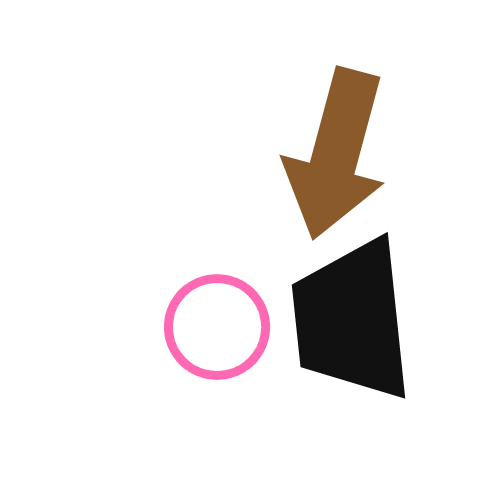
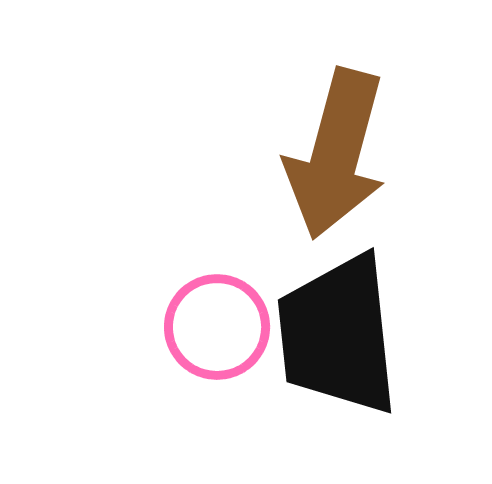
black trapezoid: moved 14 px left, 15 px down
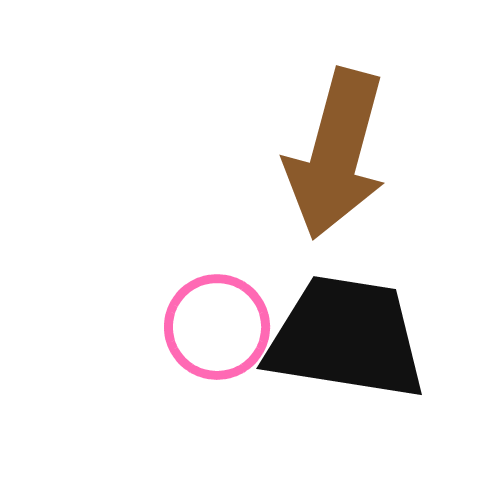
black trapezoid: moved 8 px right, 3 px down; rotated 105 degrees clockwise
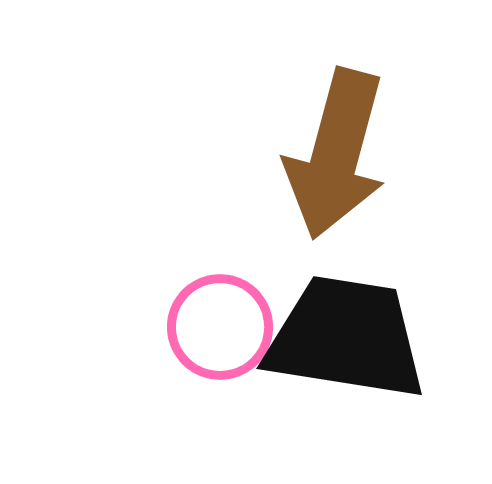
pink circle: moved 3 px right
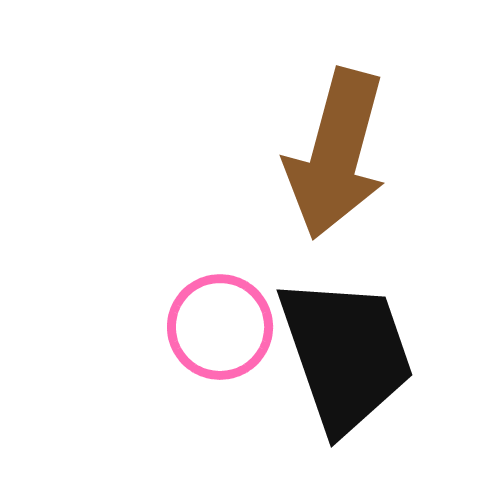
black trapezoid: moved 16 px down; rotated 62 degrees clockwise
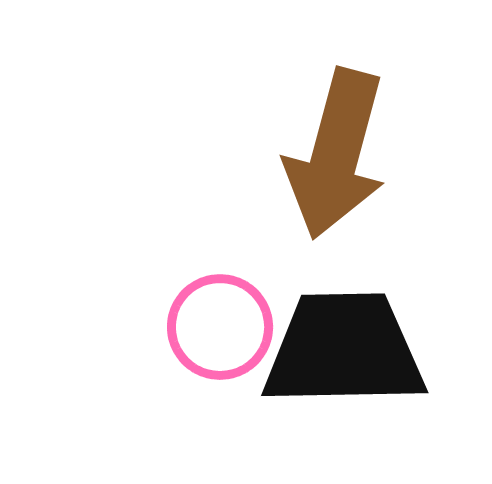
black trapezoid: moved 2 px left, 4 px up; rotated 72 degrees counterclockwise
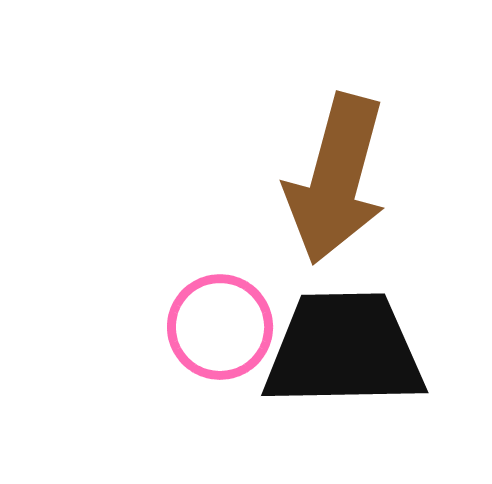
brown arrow: moved 25 px down
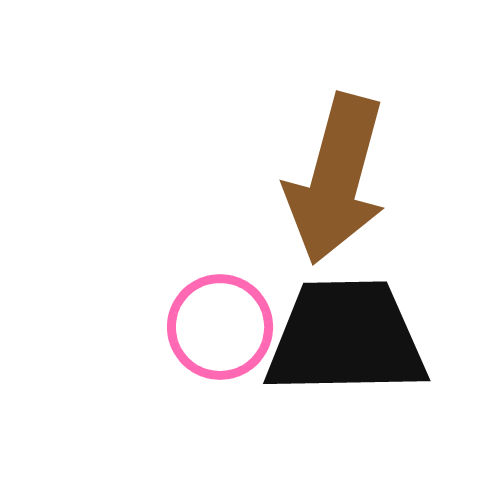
black trapezoid: moved 2 px right, 12 px up
